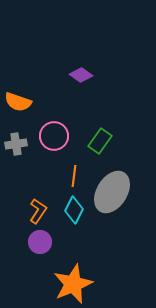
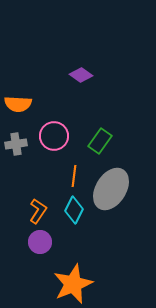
orange semicircle: moved 2 px down; rotated 16 degrees counterclockwise
gray ellipse: moved 1 px left, 3 px up
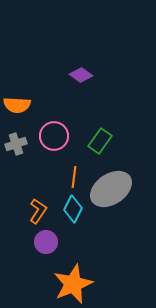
orange semicircle: moved 1 px left, 1 px down
gray cross: rotated 10 degrees counterclockwise
orange line: moved 1 px down
gray ellipse: rotated 24 degrees clockwise
cyan diamond: moved 1 px left, 1 px up
purple circle: moved 6 px right
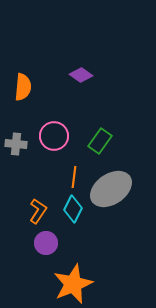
orange semicircle: moved 6 px right, 18 px up; rotated 88 degrees counterclockwise
gray cross: rotated 25 degrees clockwise
purple circle: moved 1 px down
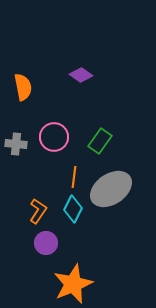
orange semicircle: rotated 16 degrees counterclockwise
pink circle: moved 1 px down
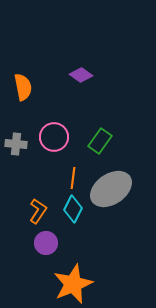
orange line: moved 1 px left, 1 px down
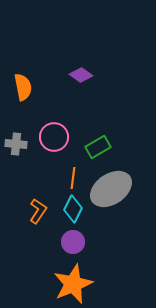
green rectangle: moved 2 px left, 6 px down; rotated 25 degrees clockwise
purple circle: moved 27 px right, 1 px up
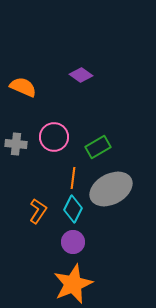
orange semicircle: rotated 56 degrees counterclockwise
gray ellipse: rotated 6 degrees clockwise
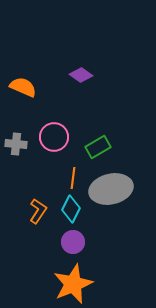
gray ellipse: rotated 15 degrees clockwise
cyan diamond: moved 2 px left
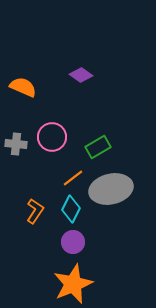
pink circle: moved 2 px left
orange line: rotated 45 degrees clockwise
orange L-shape: moved 3 px left
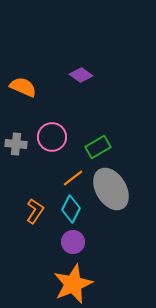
gray ellipse: rotated 72 degrees clockwise
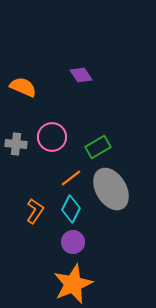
purple diamond: rotated 20 degrees clockwise
orange line: moved 2 px left
